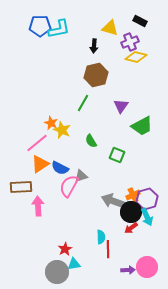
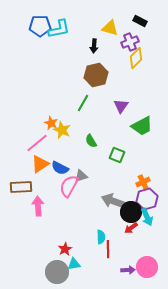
yellow diamond: moved 1 px down; rotated 60 degrees counterclockwise
orange cross: moved 10 px right, 13 px up
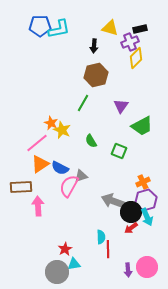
black rectangle: moved 8 px down; rotated 40 degrees counterclockwise
green square: moved 2 px right, 4 px up
purple hexagon: moved 1 px left, 1 px down
purple arrow: rotated 88 degrees clockwise
